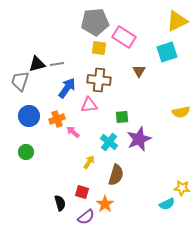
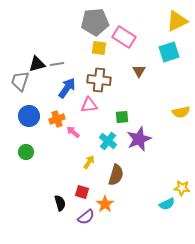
cyan square: moved 2 px right
cyan cross: moved 1 px left, 1 px up
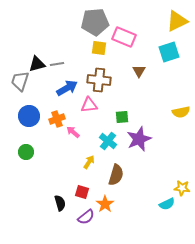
pink rectangle: rotated 10 degrees counterclockwise
blue arrow: rotated 25 degrees clockwise
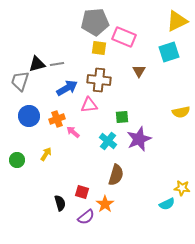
green circle: moved 9 px left, 8 px down
yellow arrow: moved 43 px left, 8 px up
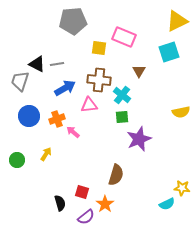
gray pentagon: moved 22 px left, 1 px up
black triangle: rotated 42 degrees clockwise
blue arrow: moved 2 px left
cyan cross: moved 14 px right, 46 px up
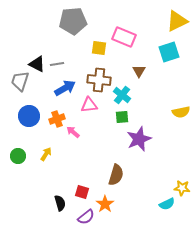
green circle: moved 1 px right, 4 px up
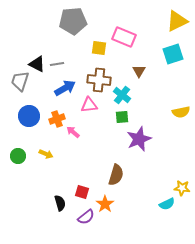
cyan square: moved 4 px right, 2 px down
yellow arrow: rotated 80 degrees clockwise
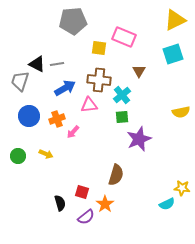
yellow triangle: moved 2 px left, 1 px up
cyan cross: rotated 12 degrees clockwise
pink arrow: rotated 88 degrees counterclockwise
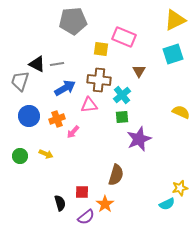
yellow square: moved 2 px right, 1 px down
yellow semicircle: rotated 144 degrees counterclockwise
green circle: moved 2 px right
yellow star: moved 2 px left; rotated 21 degrees counterclockwise
red square: rotated 16 degrees counterclockwise
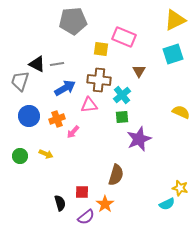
yellow star: rotated 28 degrees clockwise
